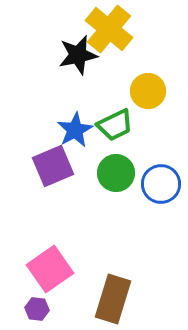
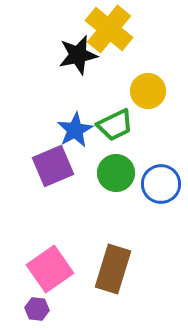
brown rectangle: moved 30 px up
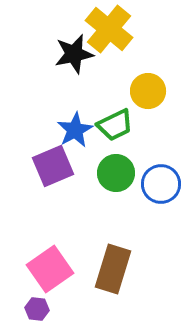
black star: moved 4 px left, 1 px up
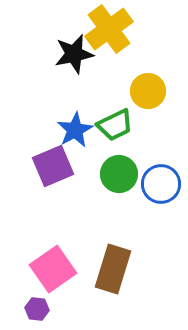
yellow cross: rotated 15 degrees clockwise
green circle: moved 3 px right, 1 px down
pink square: moved 3 px right
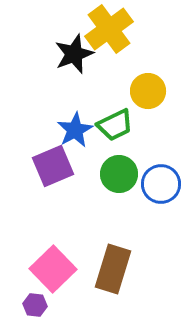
black star: rotated 9 degrees counterclockwise
pink square: rotated 9 degrees counterclockwise
purple hexagon: moved 2 px left, 4 px up
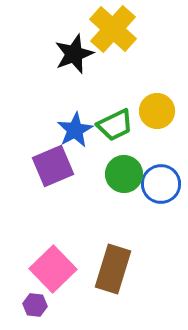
yellow cross: moved 4 px right; rotated 12 degrees counterclockwise
yellow circle: moved 9 px right, 20 px down
green circle: moved 5 px right
